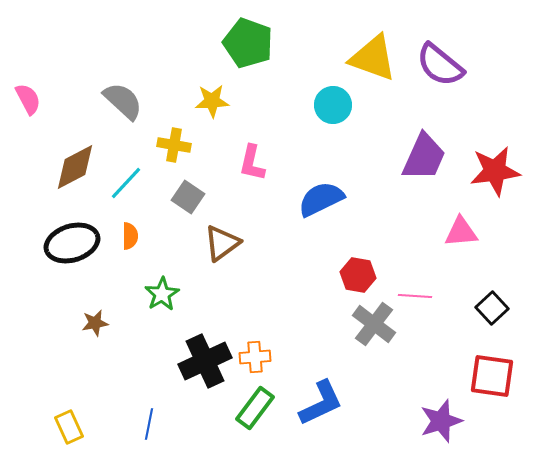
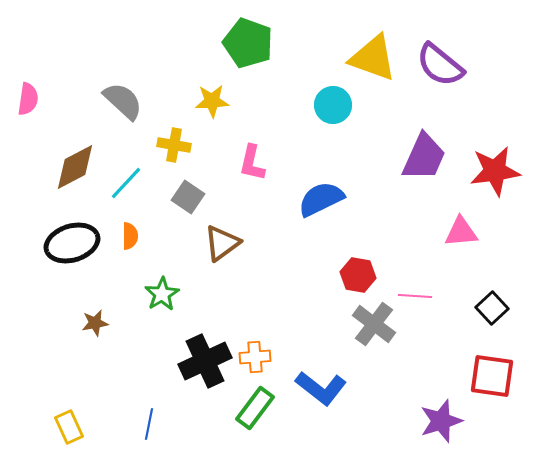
pink semicircle: rotated 36 degrees clockwise
blue L-shape: moved 15 px up; rotated 63 degrees clockwise
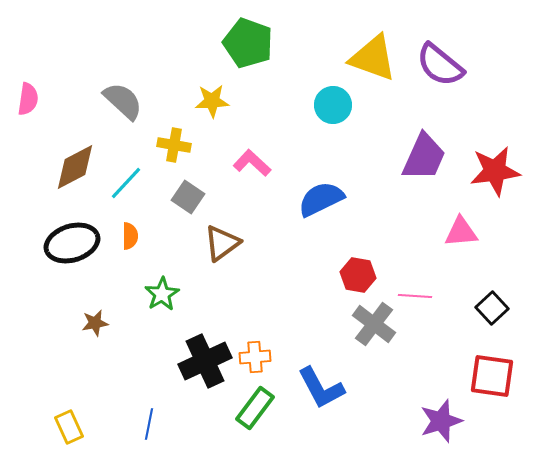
pink L-shape: rotated 120 degrees clockwise
blue L-shape: rotated 24 degrees clockwise
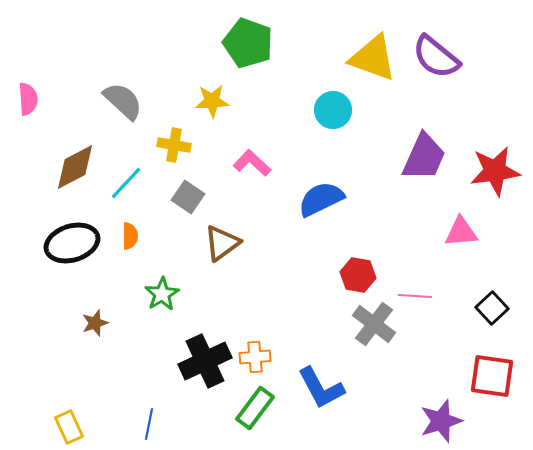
purple semicircle: moved 4 px left, 8 px up
pink semicircle: rotated 12 degrees counterclockwise
cyan circle: moved 5 px down
brown star: rotated 8 degrees counterclockwise
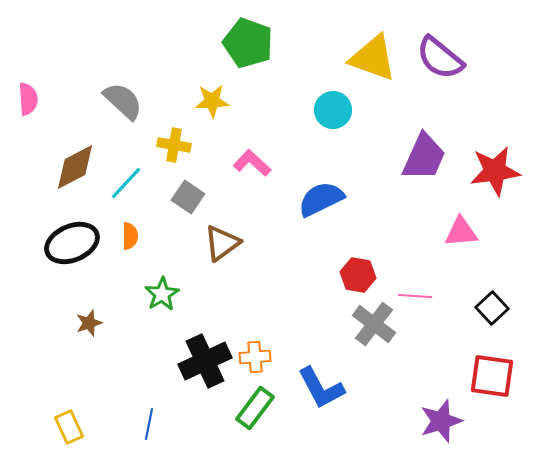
purple semicircle: moved 4 px right, 1 px down
black ellipse: rotated 6 degrees counterclockwise
brown star: moved 6 px left
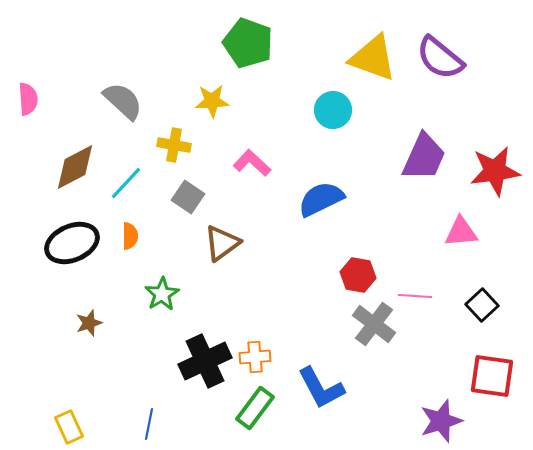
black square: moved 10 px left, 3 px up
